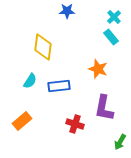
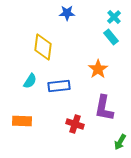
blue star: moved 2 px down
orange star: rotated 18 degrees clockwise
orange rectangle: rotated 42 degrees clockwise
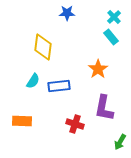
cyan semicircle: moved 3 px right
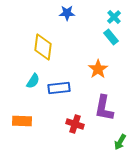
blue rectangle: moved 2 px down
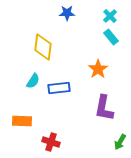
cyan cross: moved 4 px left, 1 px up
red cross: moved 24 px left, 18 px down
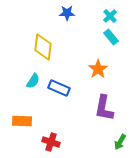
blue rectangle: rotated 30 degrees clockwise
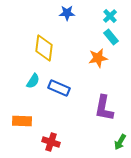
yellow diamond: moved 1 px right, 1 px down
orange star: moved 11 px up; rotated 24 degrees clockwise
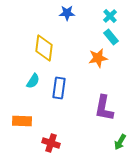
blue rectangle: rotated 75 degrees clockwise
red cross: moved 1 px down
